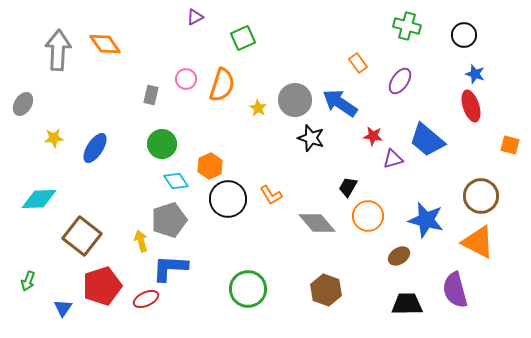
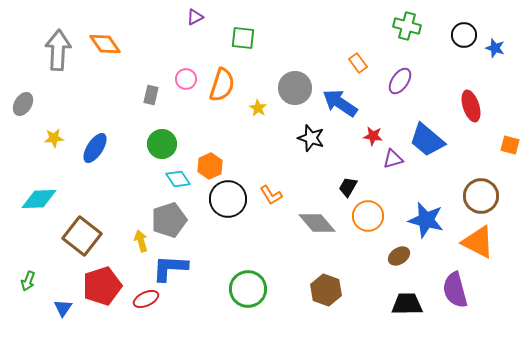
green square at (243, 38): rotated 30 degrees clockwise
blue star at (475, 74): moved 20 px right, 26 px up
gray circle at (295, 100): moved 12 px up
cyan diamond at (176, 181): moved 2 px right, 2 px up
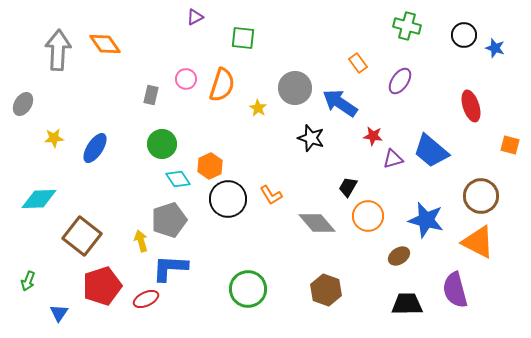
blue trapezoid at (427, 140): moved 4 px right, 11 px down
blue triangle at (63, 308): moved 4 px left, 5 px down
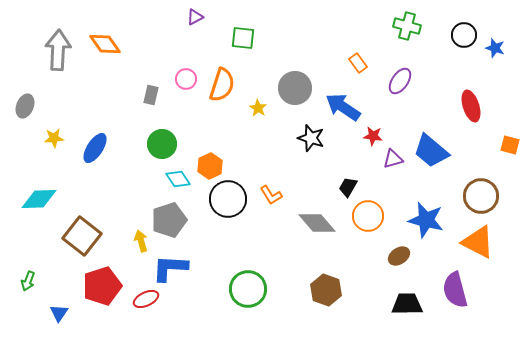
blue arrow at (340, 103): moved 3 px right, 4 px down
gray ellipse at (23, 104): moved 2 px right, 2 px down; rotated 10 degrees counterclockwise
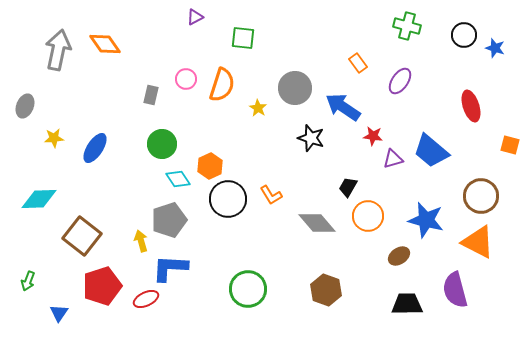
gray arrow at (58, 50): rotated 9 degrees clockwise
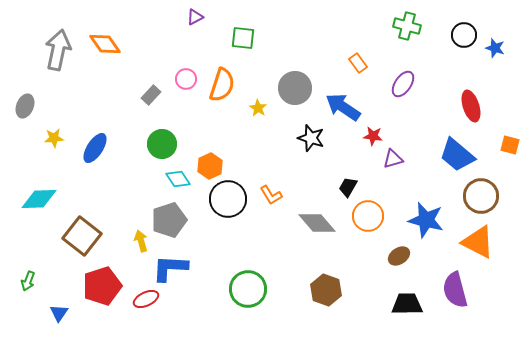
purple ellipse at (400, 81): moved 3 px right, 3 px down
gray rectangle at (151, 95): rotated 30 degrees clockwise
blue trapezoid at (431, 151): moved 26 px right, 4 px down
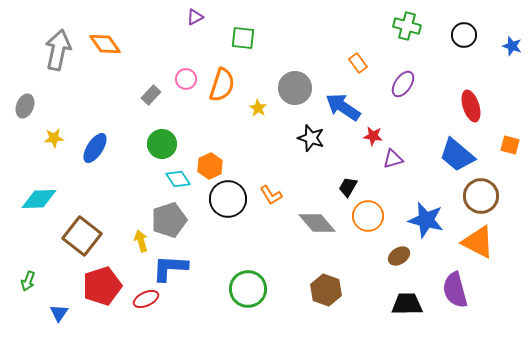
blue star at (495, 48): moved 17 px right, 2 px up
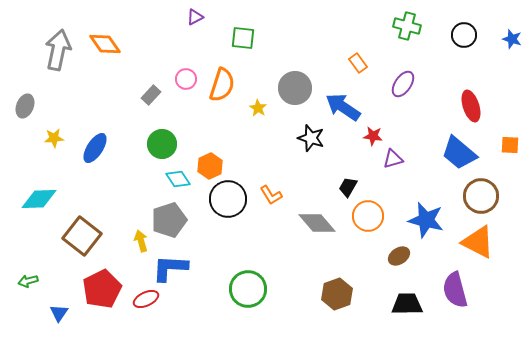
blue star at (512, 46): moved 7 px up
orange square at (510, 145): rotated 12 degrees counterclockwise
blue trapezoid at (457, 155): moved 2 px right, 2 px up
green arrow at (28, 281): rotated 54 degrees clockwise
red pentagon at (102, 286): moved 3 px down; rotated 9 degrees counterclockwise
brown hexagon at (326, 290): moved 11 px right, 4 px down; rotated 20 degrees clockwise
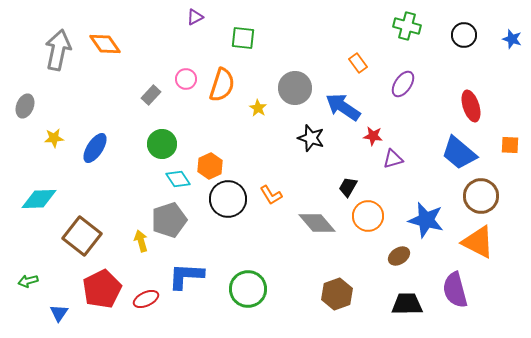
blue L-shape at (170, 268): moved 16 px right, 8 px down
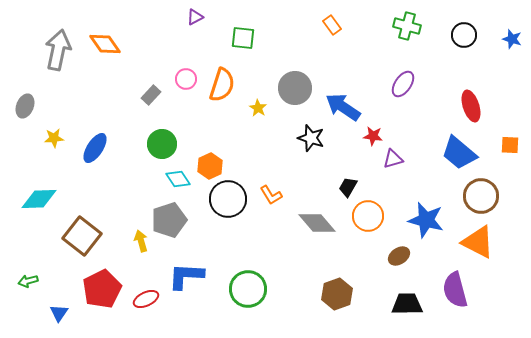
orange rectangle at (358, 63): moved 26 px left, 38 px up
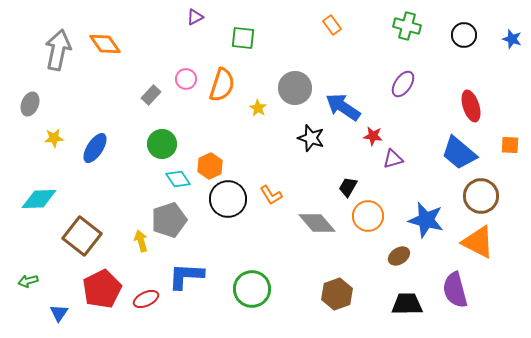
gray ellipse at (25, 106): moved 5 px right, 2 px up
green circle at (248, 289): moved 4 px right
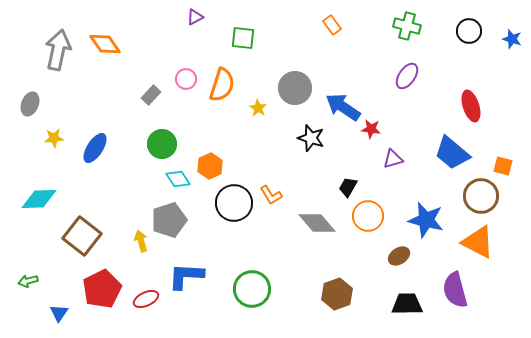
black circle at (464, 35): moved 5 px right, 4 px up
purple ellipse at (403, 84): moved 4 px right, 8 px up
red star at (373, 136): moved 2 px left, 7 px up
orange square at (510, 145): moved 7 px left, 21 px down; rotated 12 degrees clockwise
blue trapezoid at (459, 153): moved 7 px left
black circle at (228, 199): moved 6 px right, 4 px down
